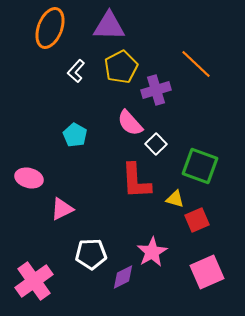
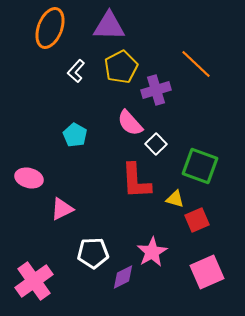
white pentagon: moved 2 px right, 1 px up
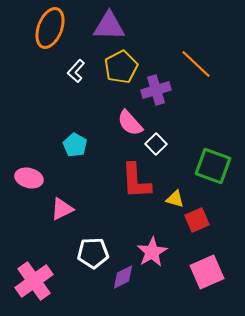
cyan pentagon: moved 10 px down
green square: moved 13 px right
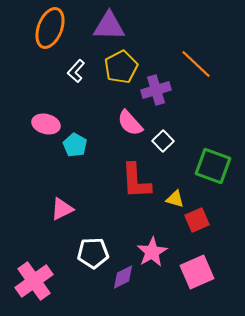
white square: moved 7 px right, 3 px up
pink ellipse: moved 17 px right, 54 px up
pink square: moved 10 px left
